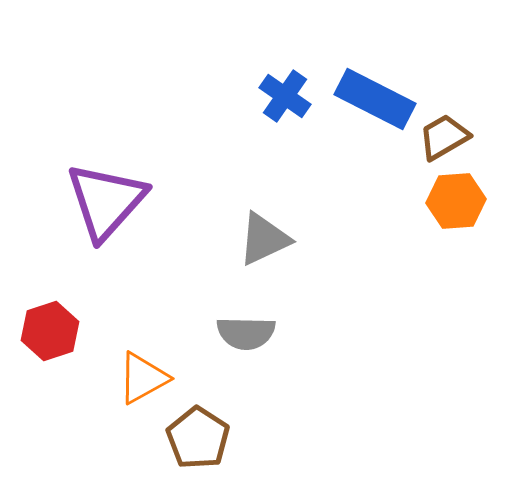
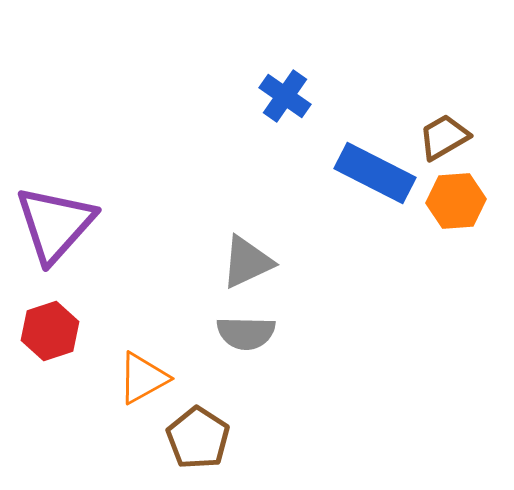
blue rectangle: moved 74 px down
purple triangle: moved 51 px left, 23 px down
gray triangle: moved 17 px left, 23 px down
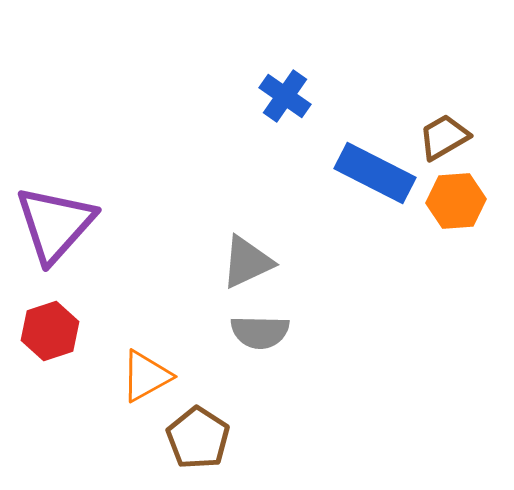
gray semicircle: moved 14 px right, 1 px up
orange triangle: moved 3 px right, 2 px up
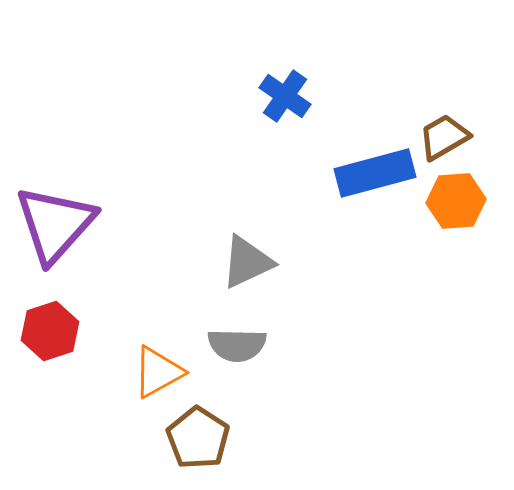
blue rectangle: rotated 42 degrees counterclockwise
gray semicircle: moved 23 px left, 13 px down
orange triangle: moved 12 px right, 4 px up
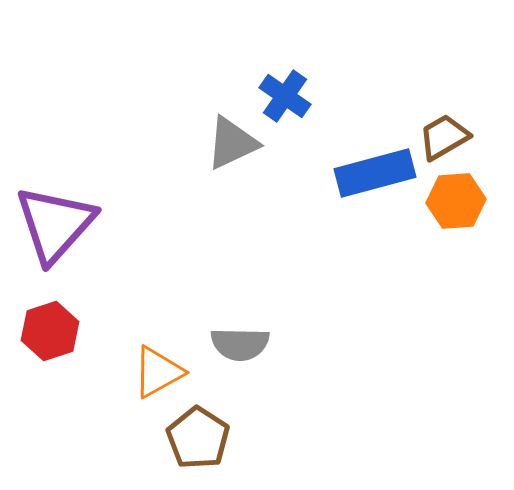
gray triangle: moved 15 px left, 119 px up
gray semicircle: moved 3 px right, 1 px up
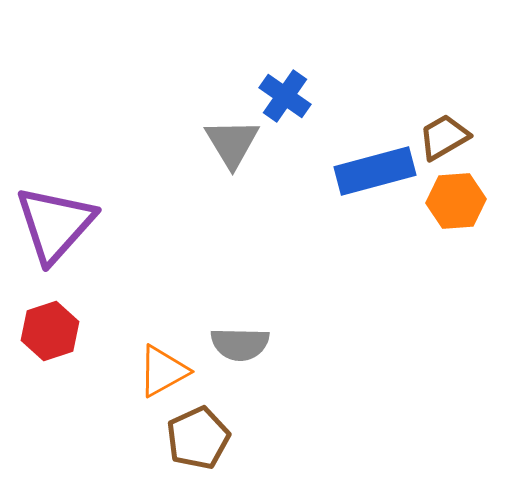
gray triangle: rotated 36 degrees counterclockwise
blue rectangle: moved 2 px up
orange triangle: moved 5 px right, 1 px up
brown pentagon: rotated 14 degrees clockwise
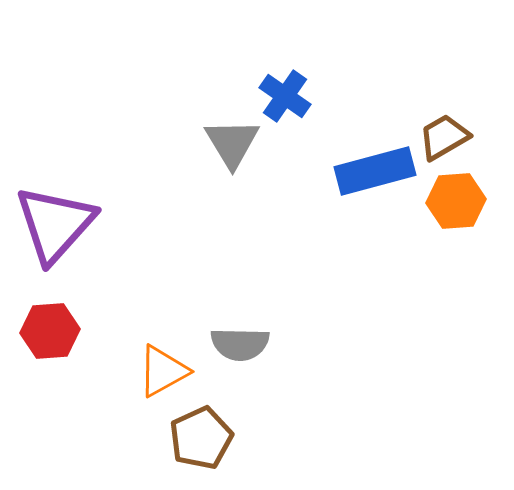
red hexagon: rotated 14 degrees clockwise
brown pentagon: moved 3 px right
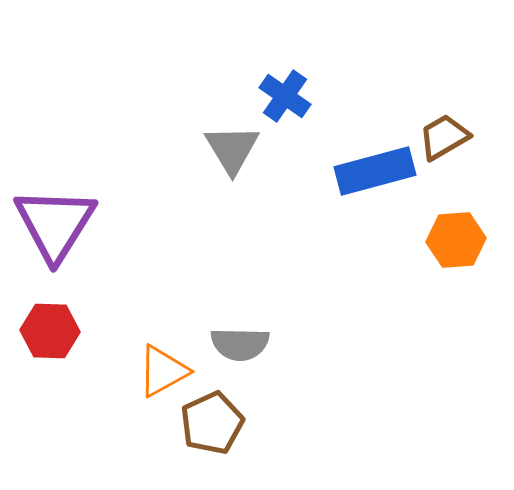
gray triangle: moved 6 px down
orange hexagon: moved 39 px down
purple triangle: rotated 10 degrees counterclockwise
red hexagon: rotated 6 degrees clockwise
brown pentagon: moved 11 px right, 15 px up
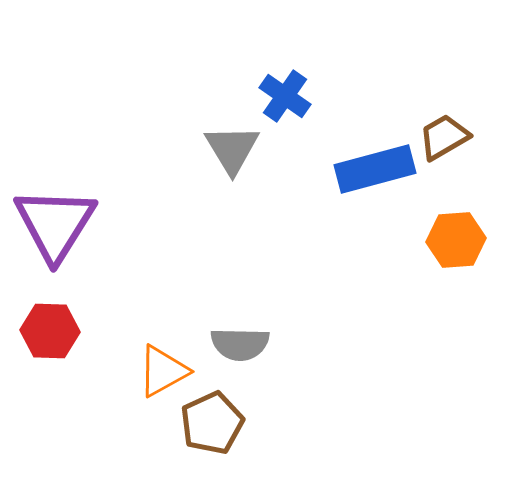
blue rectangle: moved 2 px up
